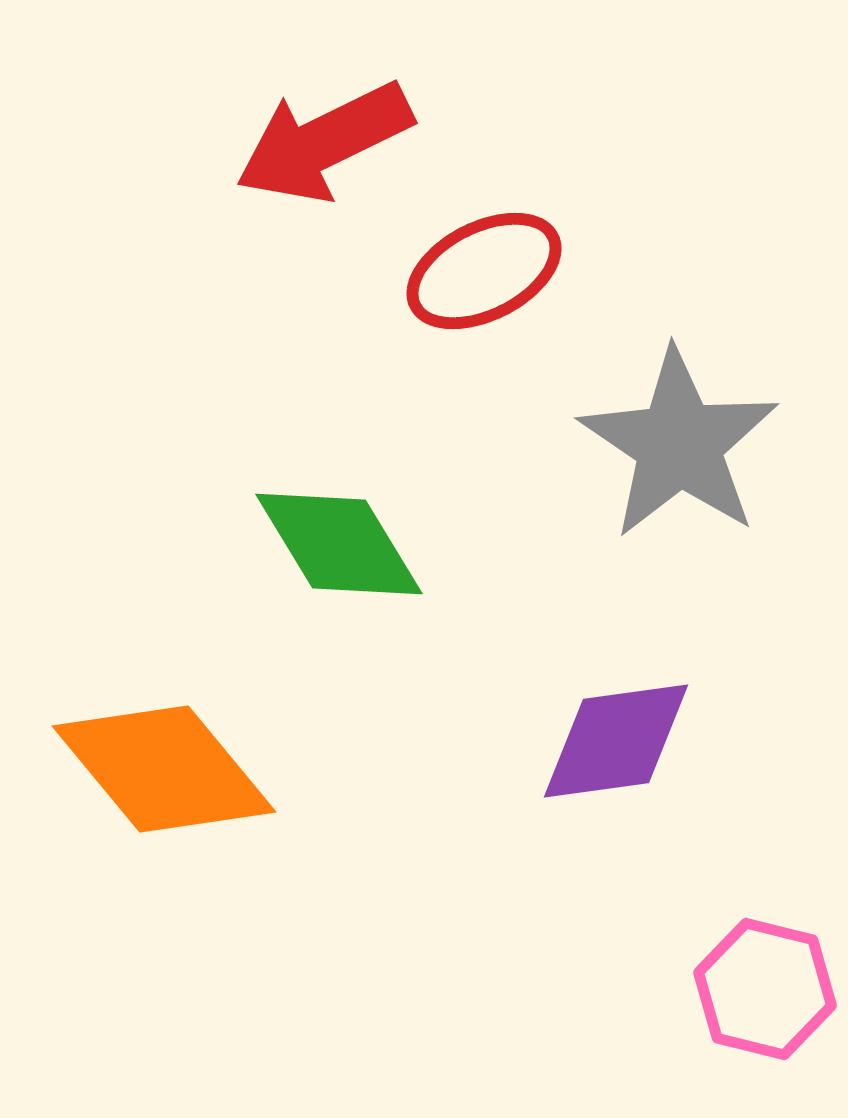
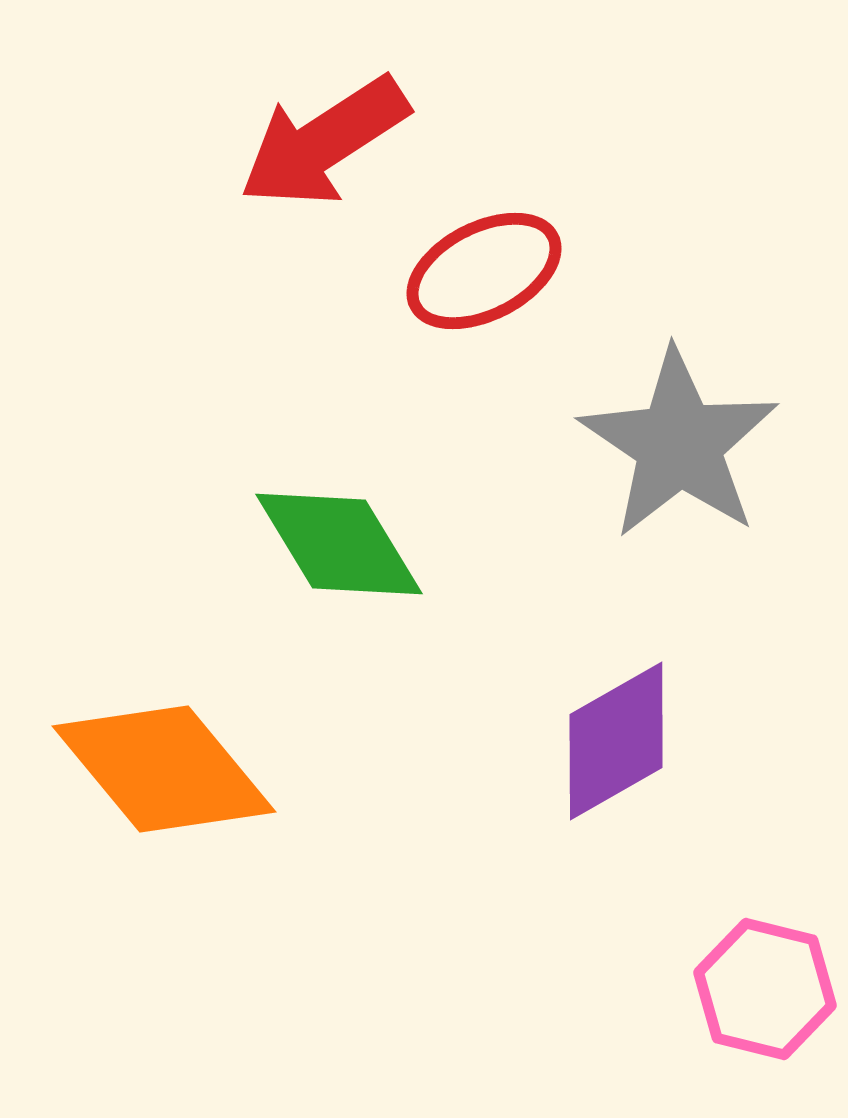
red arrow: rotated 7 degrees counterclockwise
purple diamond: rotated 22 degrees counterclockwise
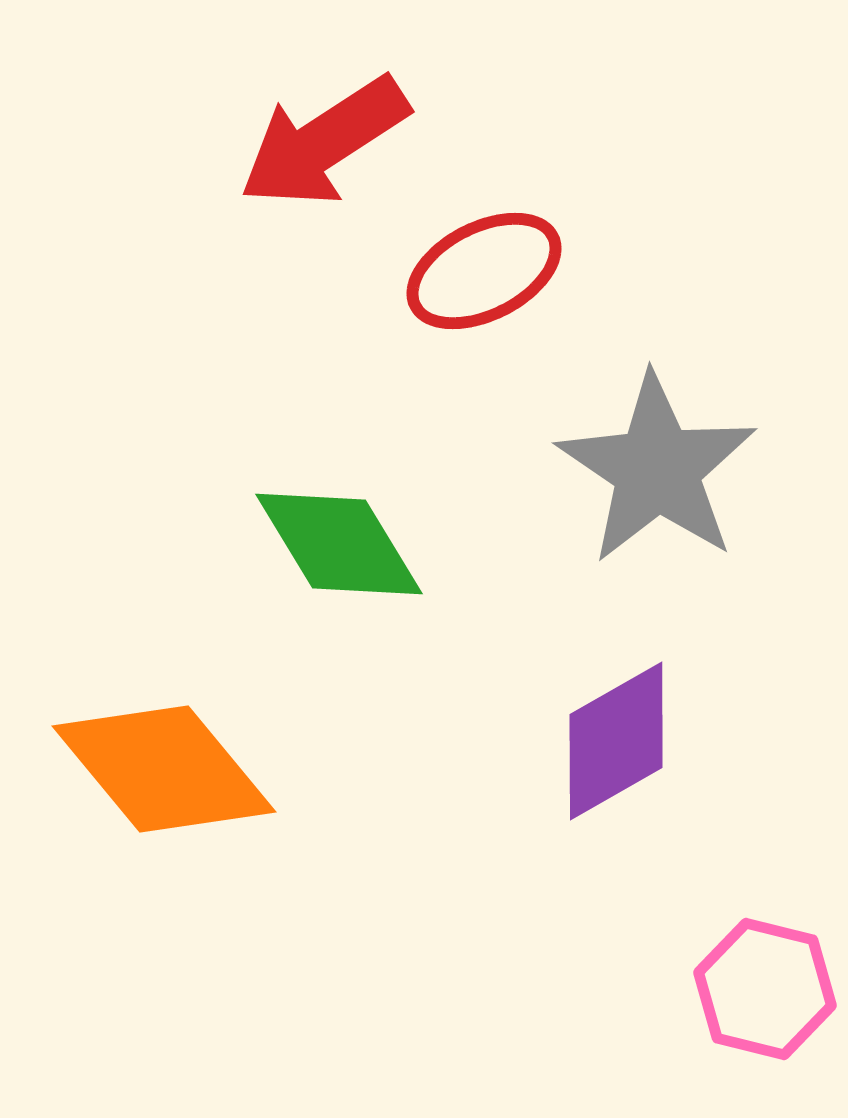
gray star: moved 22 px left, 25 px down
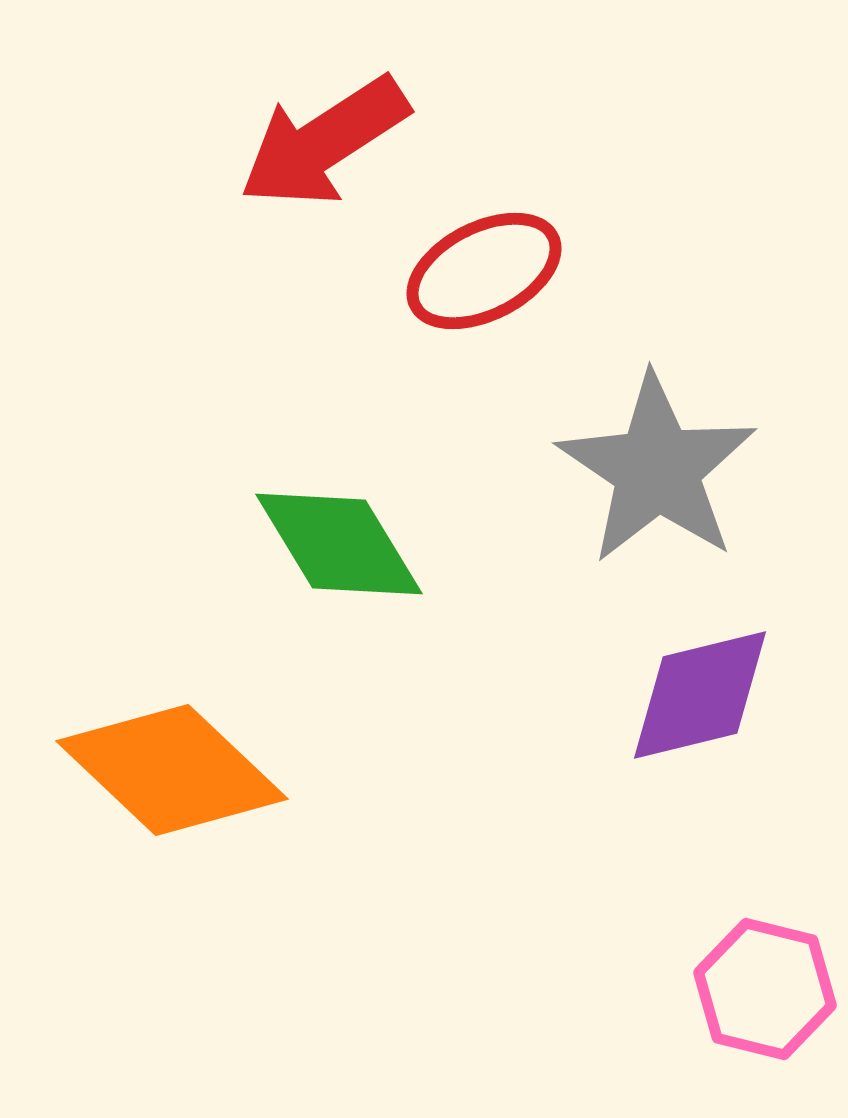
purple diamond: moved 84 px right, 46 px up; rotated 16 degrees clockwise
orange diamond: moved 8 px right, 1 px down; rotated 7 degrees counterclockwise
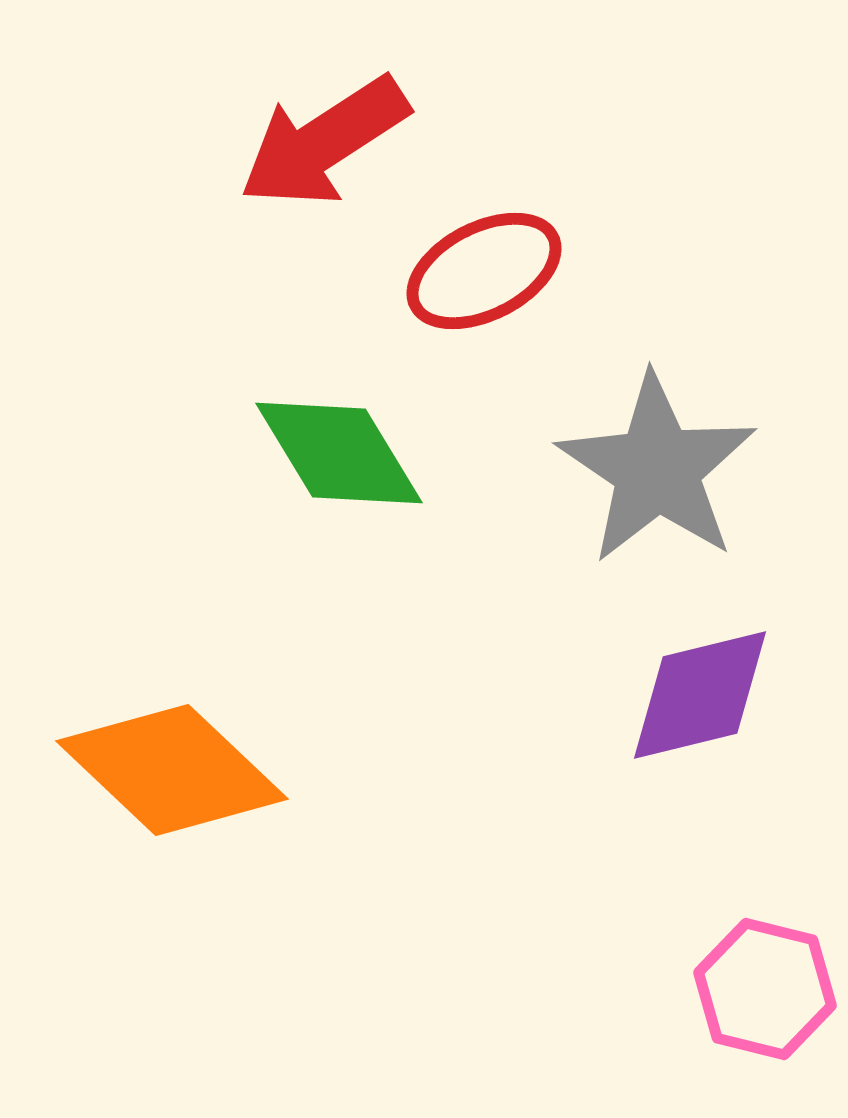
green diamond: moved 91 px up
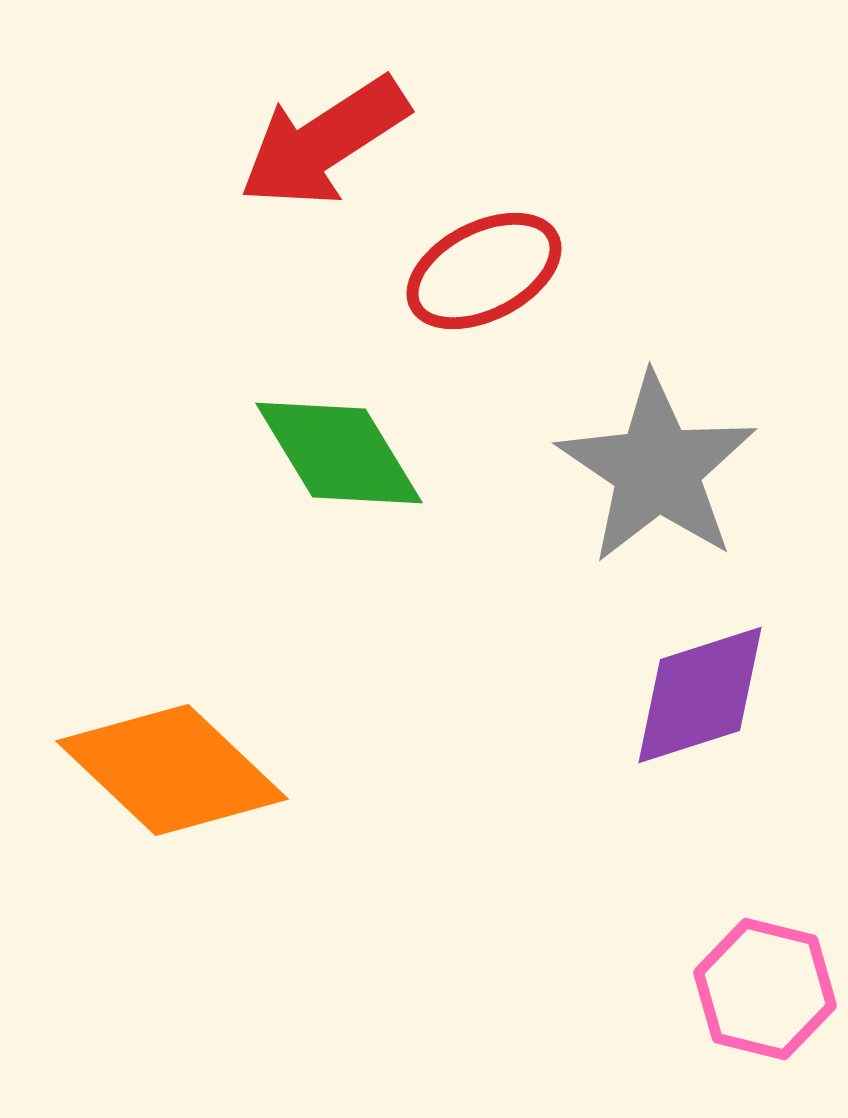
purple diamond: rotated 4 degrees counterclockwise
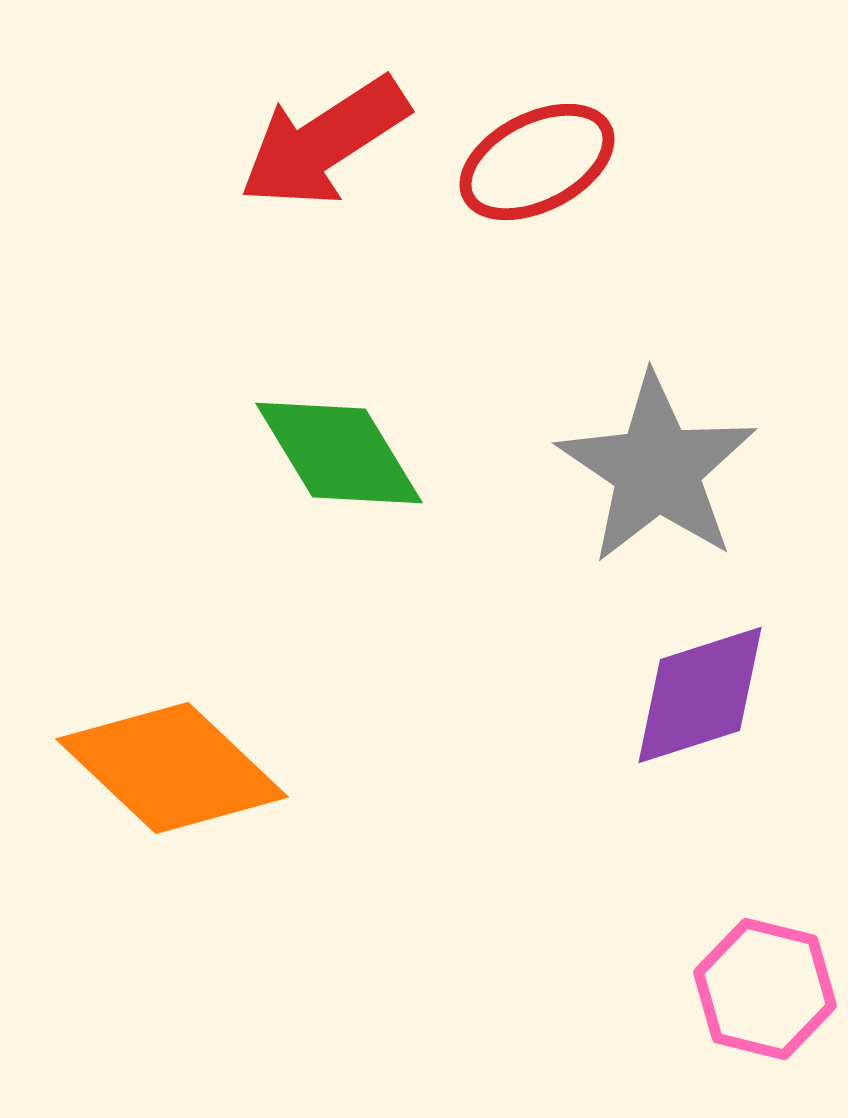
red ellipse: moved 53 px right, 109 px up
orange diamond: moved 2 px up
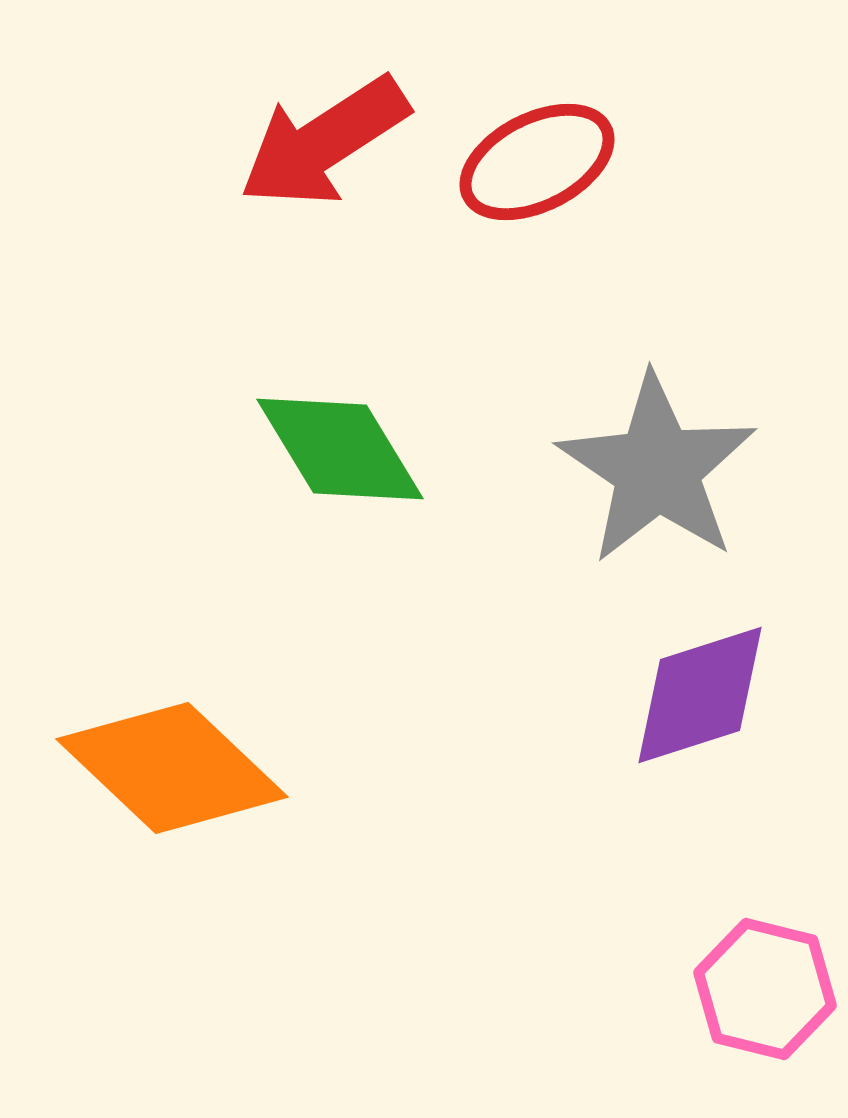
green diamond: moved 1 px right, 4 px up
